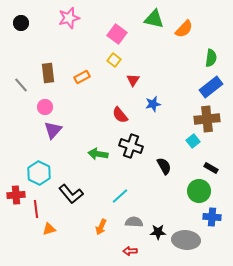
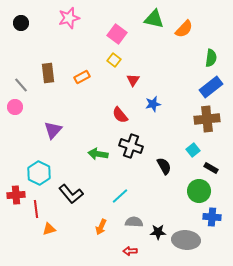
pink circle: moved 30 px left
cyan square: moved 9 px down
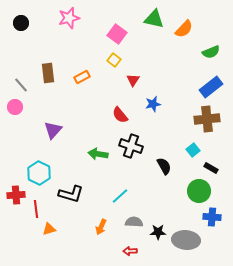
green semicircle: moved 6 px up; rotated 60 degrees clockwise
black L-shape: rotated 35 degrees counterclockwise
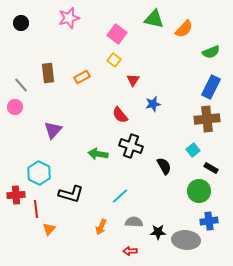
blue rectangle: rotated 25 degrees counterclockwise
blue cross: moved 3 px left, 4 px down; rotated 12 degrees counterclockwise
orange triangle: rotated 32 degrees counterclockwise
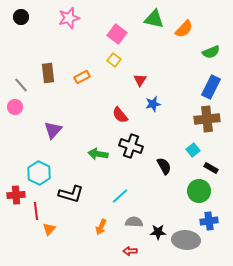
black circle: moved 6 px up
red triangle: moved 7 px right
red line: moved 2 px down
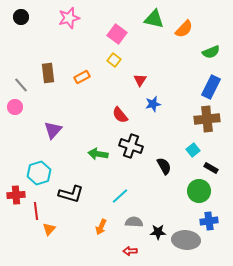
cyan hexagon: rotated 15 degrees clockwise
